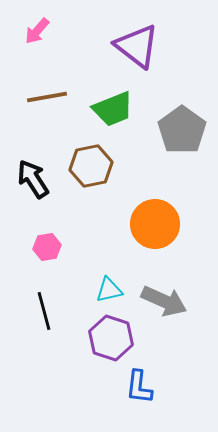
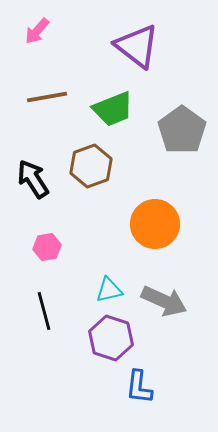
brown hexagon: rotated 9 degrees counterclockwise
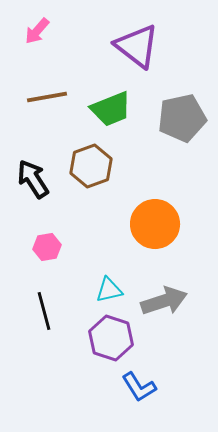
green trapezoid: moved 2 px left
gray pentagon: moved 12 px up; rotated 24 degrees clockwise
gray arrow: rotated 42 degrees counterclockwise
blue L-shape: rotated 39 degrees counterclockwise
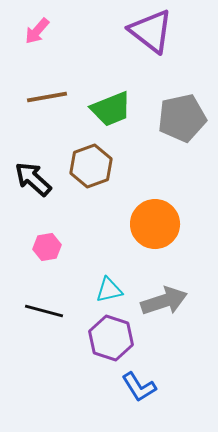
purple triangle: moved 14 px right, 15 px up
black arrow: rotated 15 degrees counterclockwise
black line: rotated 60 degrees counterclockwise
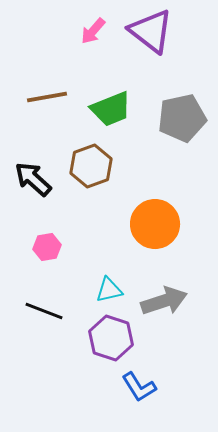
pink arrow: moved 56 px right
black line: rotated 6 degrees clockwise
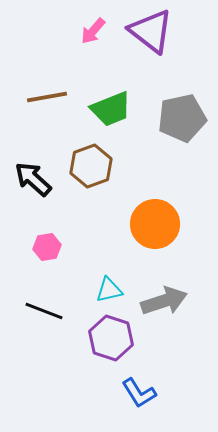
blue L-shape: moved 6 px down
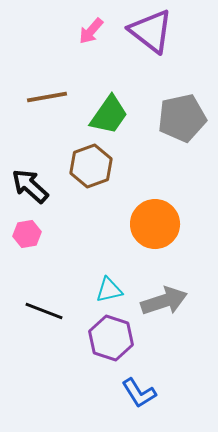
pink arrow: moved 2 px left
green trapezoid: moved 2 px left, 6 px down; rotated 33 degrees counterclockwise
black arrow: moved 3 px left, 7 px down
pink hexagon: moved 20 px left, 13 px up
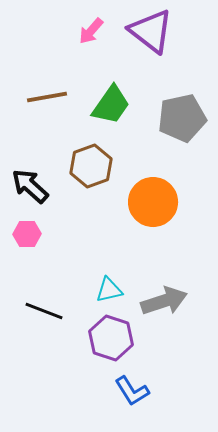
green trapezoid: moved 2 px right, 10 px up
orange circle: moved 2 px left, 22 px up
pink hexagon: rotated 8 degrees clockwise
blue L-shape: moved 7 px left, 2 px up
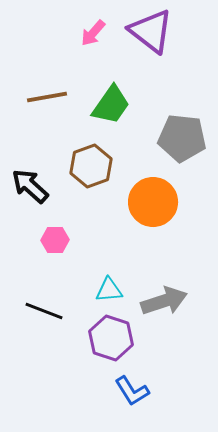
pink arrow: moved 2 px right, 2 px down
gray pentagon: moved 20 px down; rotated 18 degrees clockwise
pink hexagon: moved 28 px right, 6 px down
cyan triangle: rotated 8 degrees clockwise
